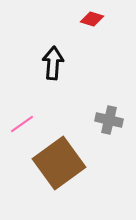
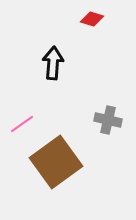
gray cross: moved 1 px left
brown square: moved 3 px left, 1 px up
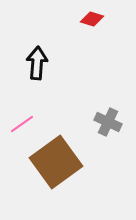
black arrow: moved 16 px left
gray cross: moved 2 px down; rotated 12 degrees clockwise
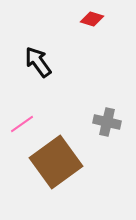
black arrow: moved 1 px right, 1 px up; rotated 40 degrees counterclockwise
gray cross: moved 1 px left; rotated 12 degrees counterclockwise
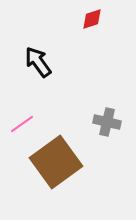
red diamond: rotated 35 degrees counterclockwise
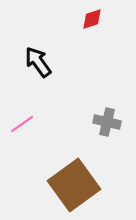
brown square: moved 18 px right, 23 px down
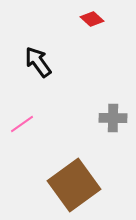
red diamond: rotated 60 degrees clockwise
gray cross: moved 6 px right, 4 px up; rotated 12 degrees counterclockwise
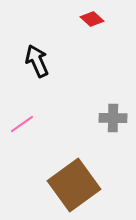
black arrow: moved 1 px left, 1 px up; rotated 12 degrees clockwise
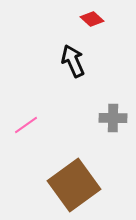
black arrow: moved 36 px right
pink line: moved 4 px right, 1 px down
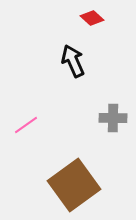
red diamond: moved 1 px up
